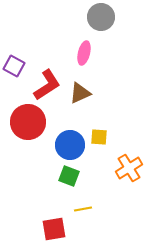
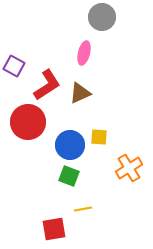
gray circle: moved 1 px right
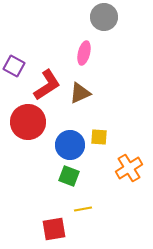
gray circle: moved 2 px right
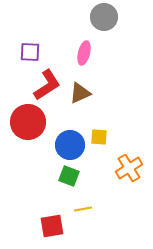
purple square: moved 16 px right, 14 px up; rotated 25 degrees counterclockwise
red square: moved 2 px left, 3 px up
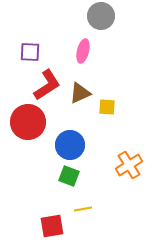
gray circle: moved 3 px left, 1 px up
pink ellipse: moved 1 px left, 2 px up
yellow square: moved 8 px right, 30 px up
orange cross: moved 3 px up
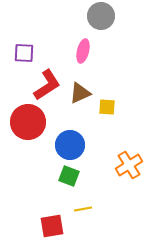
purple square: moved 6 px left, 1 px down
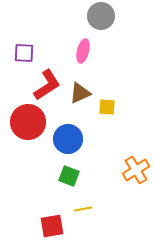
blue circle: moved 2 px left, 6 px up
orange cross: moved 7 px right, 5 px down
